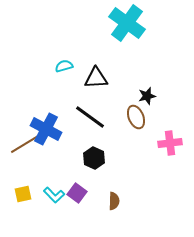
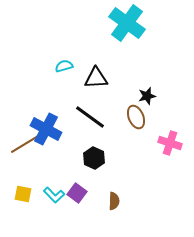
pink cross: rotated 25 degrees clockwise
yellow square: rotated 24 degrees clockwise
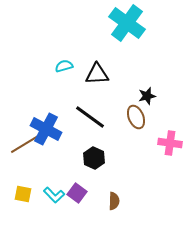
black triangle: moved 1 px right, 4 px up
pink cross: rotated 10 degrees counterclockwise
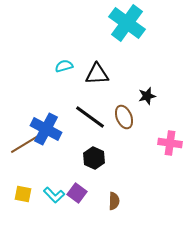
brown ellipse: moved 12 px left
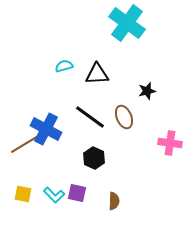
black star: moved 5 px up
purple square: rotated 24 degrees counterclockwise
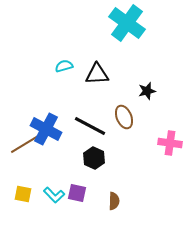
black line: moved 9 px down; rotated 8 degrees counterclockwise
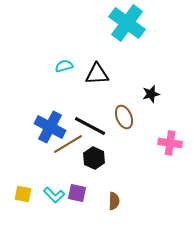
black star: moved 4 px right, 3 px down
blue cross: moved 4 px right, 2 px up
brown line: moved 43 px right
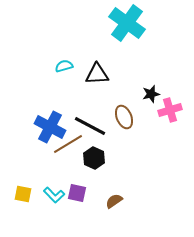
pink cross: moved 33 px up; rotated 25 degrees counterclockwise
brown semicircle: rotated 126 degrees counterclockwise
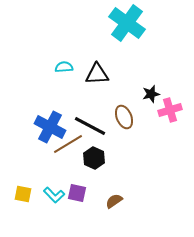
cyan semicircle: moved 1 px down; rotated 12 degrees clockwise
